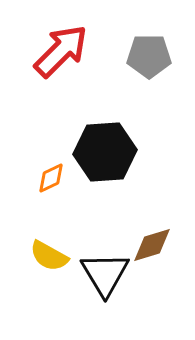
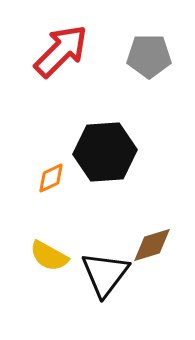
black triangle: rotated 8 degrees clockwise
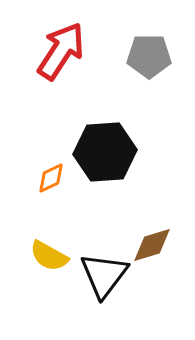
red arrow: rotated 12 degrees counterclockwise
black triangle: moved 1 px left, 1 px down
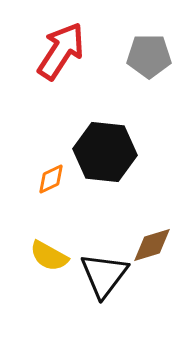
black hexagon: rotated 10 degrees clockwise
orange diamond: moved 1 px down
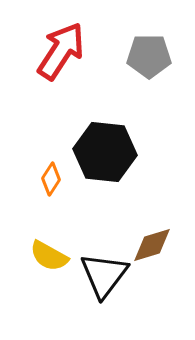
orange diamond: rotated 32 degrees counterclockwise
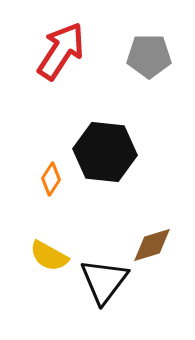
black triangle: moved 6 px down
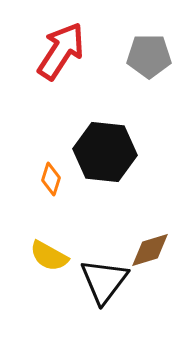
orange diamond: rotated 16 degrees counterclockwise
brown diamond: moved 2 px left, 5 px down
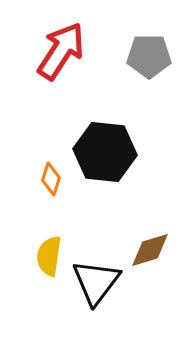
yellow semicircle: rotated 69 degrees clockwise
black triangle: moved 8 px left, 1 px down
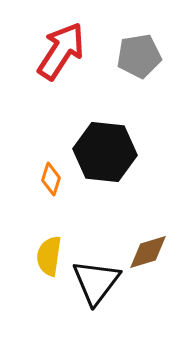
gray pentagon: moved 10 px left; rotated 9 degrees counterclockwise
brown diamond: moved 2 px left, 2 px down
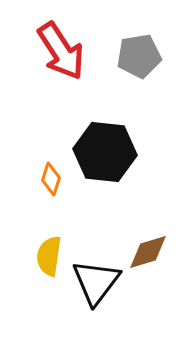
red arrow: rotated 114 degrees clockwise
